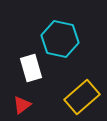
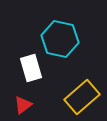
red triangle: moved 1 px right
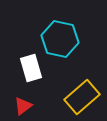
red triangle: moved 1 px down
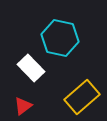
cyan hexagon: moved 1 px up
white rectangle: rotated 28 degrees counterclockwise
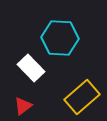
cyan hexagon: rotated 9 degrees counterclockwise
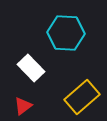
cyan hexagon: moved 6 px right, 5 px up
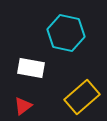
cyan hexagon: rotated 9 degrees clockwise
white rectangle: rotated 36 degrees counterclockwise
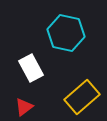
white rectangle: rotated 52 degrees clockwise
red triangle: moved 1 px right, 1 px down
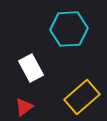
cyan hexagon: moved 3 px right, 4 px up; rotated 15 degrees counterclockwise
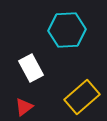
cyan hexagon: moved 2 px left, 1 px down
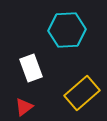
white rectangle: rotated 8 degrees clockwise
yellow rectangle: moved 4 px up
